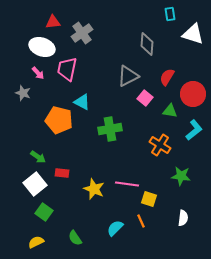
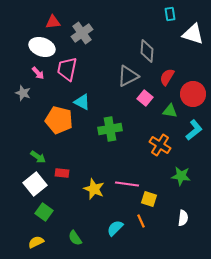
gray diamond: moved 7 px down
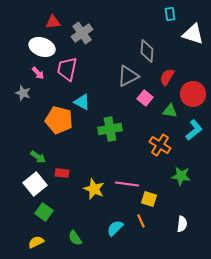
white semicircle: moved 1 px left, 6 px down
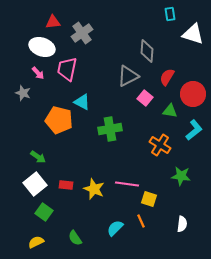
red rectangle: moved 4 px right, 12 px down
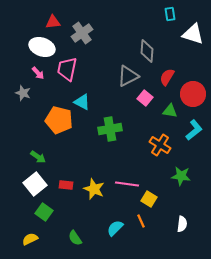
yellow square: rotated 14 degrees clockwise
yellow semicircle: moved 6 px left, 3 px up
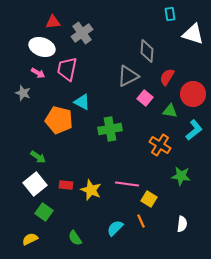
pink arrow: rotated 16 degrees counterclockwise
yellow star: moved 3 px left, 1 px down
